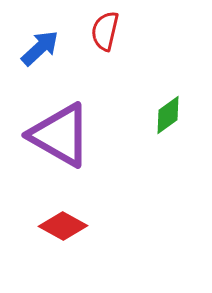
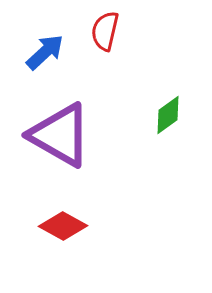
blue arrow: moved 5 px right, 4 px down
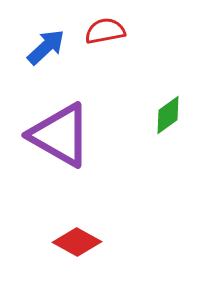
red semicircle: rotated 66 degrees clockwise
blue arrow: moved 1 px right, 5 px up
red diamond: moved 14 px right, 16 px down
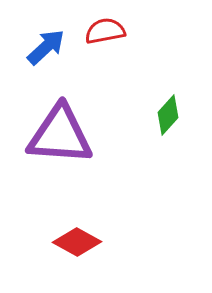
green diamond: rotated 12 degrees counterclockwise
purple triangle: rotated 26 degrees counterclockwise
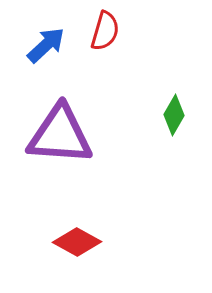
red semicircle: rotated 117 degrees clockwise
blue arrow: moved 2 px up
green diamond: moved 6 px right; rotated 12 degrees counterclockwise
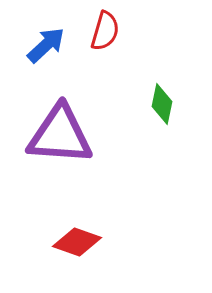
green diamond: moved 12 px left, 11 px up; rotated 18 degrees counterclockwise
red diamond: rotated 9 degrees counterclockwise
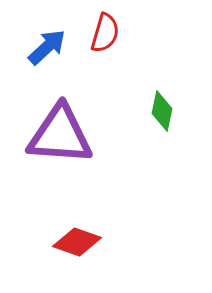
red semicircle: moved 2 px down
blue arrow: moved 1 px right, 2 px down
green diamond: moved 7 px down
